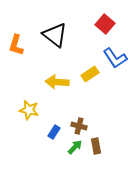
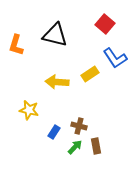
black triangle: rotated 24 degrees counterclockwise
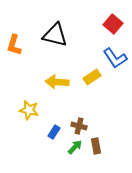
red square: moved 8 px right
orange L-shape: moved 2 px left
yellow rectangle: moved 2 px right, 3 px down
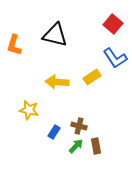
green arrow: moved 1 px right, 1 px up
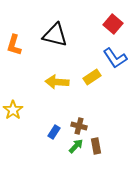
yellow star: moved 16 px left; rotated 24 degrees clockwise
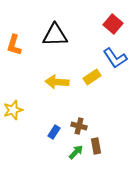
black triangle: rotated 16 degrees counterclockwise
yellow star: rotated 18 degrees clockwise
green arrow: moved 6 px down
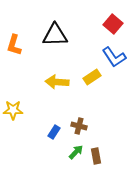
blue L-shape: moved 1 px left, 1 px up
yellow star: rotated 18 degrees clockwise
brown rectangle: moved 10 px down
